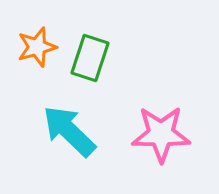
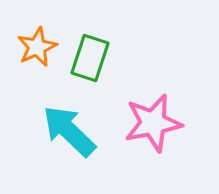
orange star: rotated 9 degrees counterclockwise
pink star: moved 8 px left, 11 px up; rotated 12 degrees counterclockwise
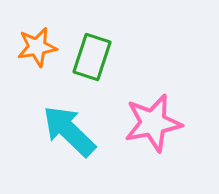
orange star: rotated 15 degrees clockwise
green rectangle: moved 2 px right, 1 px up
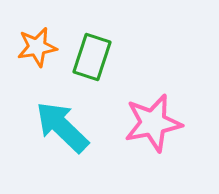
cyan arrow: moved 7 px left, 4 px up
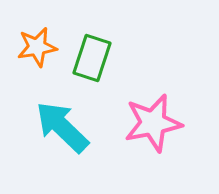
green rectangle: moved 1 px down
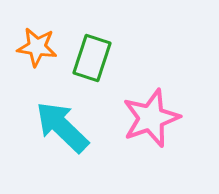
orange star: rotated 18 degrees clockwise
pink star: moved 2 px left, 5 px up; rotated 8 degrees counterclockwise
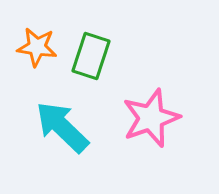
green rectangle: moved 1 px left, 2 px up
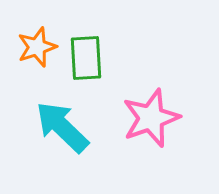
orange star: rotated 27 degrees counterclockwise
green rectangle: moved 5 px left, 2 px down; rotated 21 degrees counterclockwise
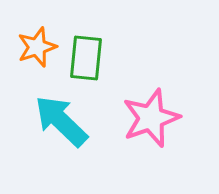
green rectangle: rotated 9 degrees clockwise
cyan arrow: moved 1 px left, 6 px up
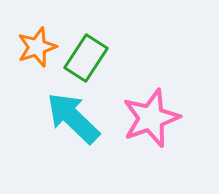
green rectangle: rotated 27 degrees clockwise
cyan arrow: moved 12 px right, 3 px up
